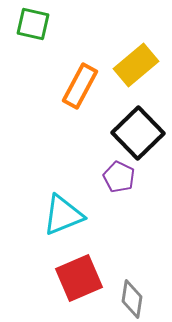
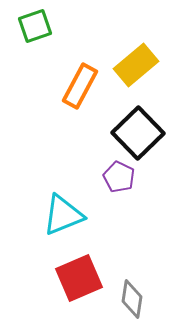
green square: moved 2 px right, 2 px down; rotated 32 degrees counterclockwise
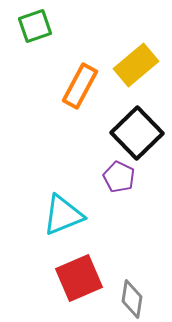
black square: moved 1 px left
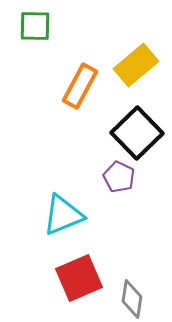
green square: rotated 20 degrees clockwise
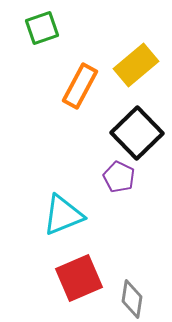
green square: moved 7 px right, 2 px down; rotated 20 degrees counterclockwise
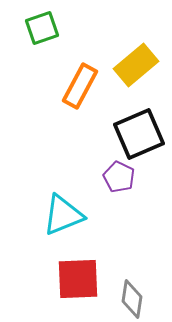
black square: moved 2 px right, 1 px down; rotated 21 degrees clockwise
red square: moved 1 px left, 1 px down; rotated 21 degrees clockwise
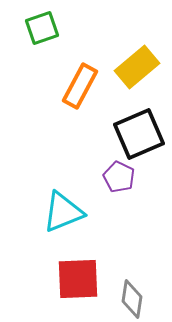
yellow rectangle: moved 1 px right, 2 px down
cyan triangle: moved 3 px up
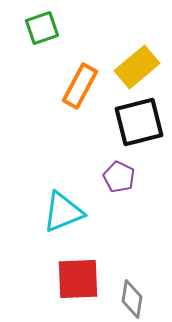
black square: moved 12 px up; rotated 9 degrees clockwise
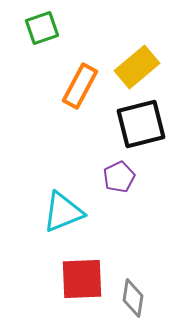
black square: moved 2 px right, 2 px down
purple pentagon: rotated 20 degrees clockwise
red square: moved 4 px right
gray diamond: moved 1 px right, 1 px up
